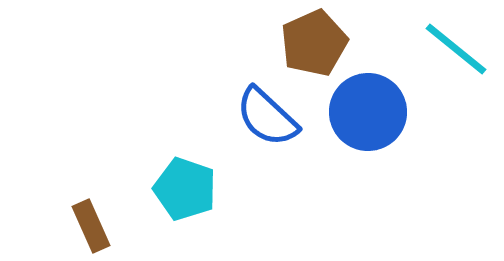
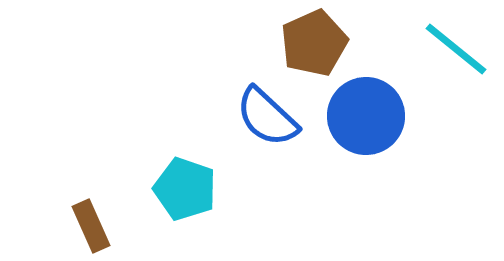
blue circle: moved 2 px left, 4 px down
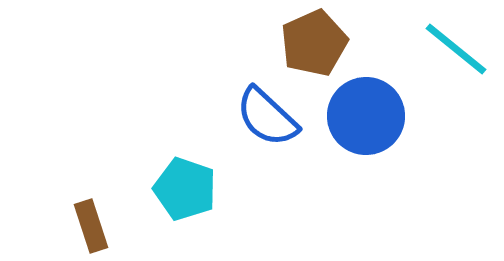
brown rectangle: rotated 6 degrees clockwise
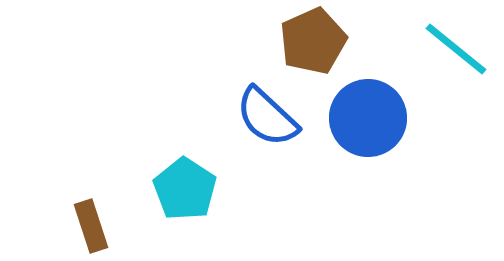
brown pentagon: moved 1 px left, 2 px up
blue circle: moved 2 px right, 2 px down
cyan pentagon: rotated 14 degrees clockwise
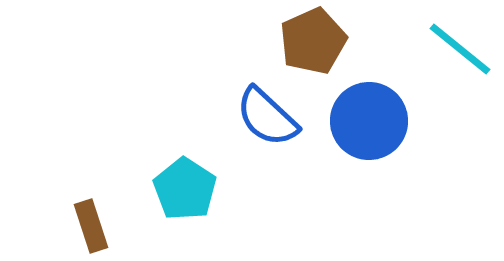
cyan line: moved 4 px right
blue circle: moved 1 px right, 3 px down
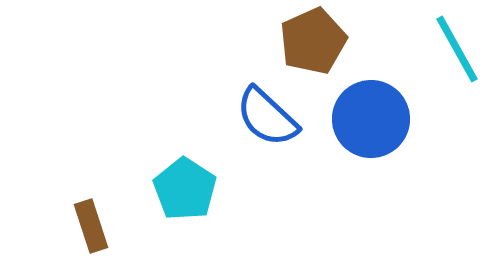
cyan line: moved 3 px left; rotated 22 degrees clockwise
blue circle: moved 2 px right, 2 px up
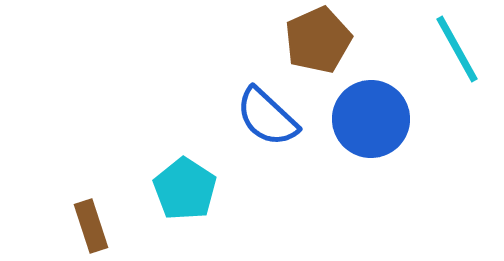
brown pentagon: moved 5 px right, 1 px up
